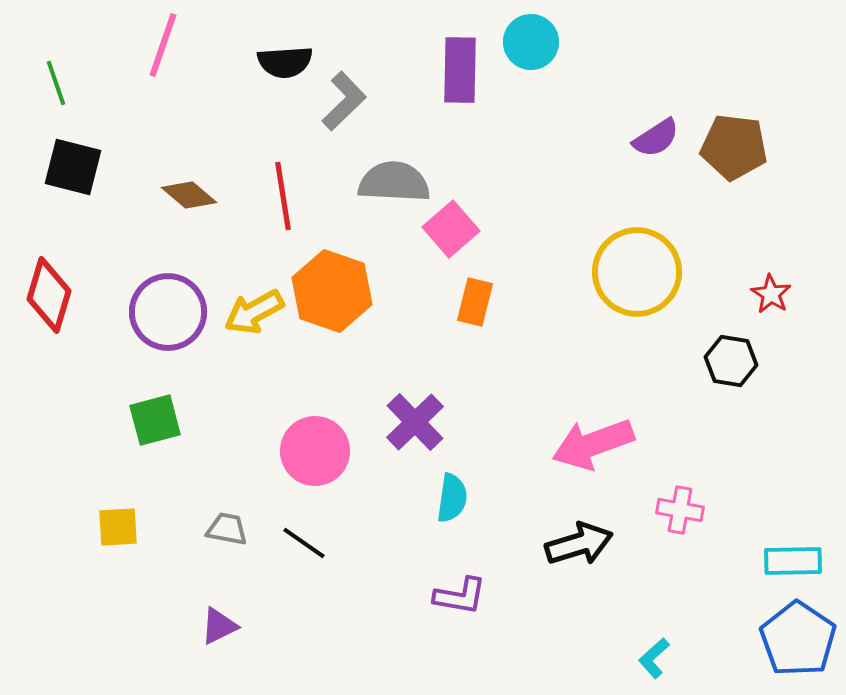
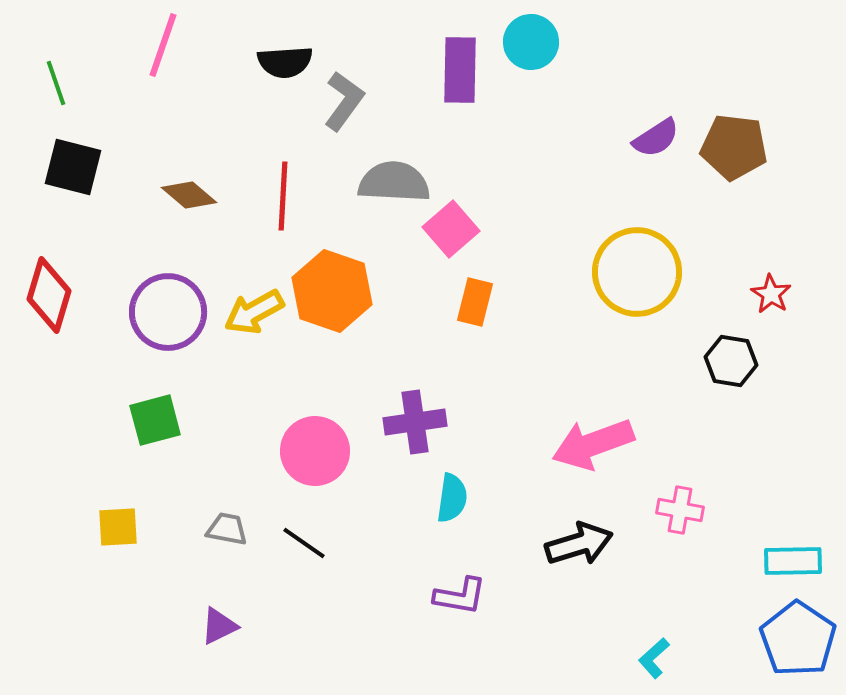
gray L-shape: rotated 10 degrees counterclockwise
red line: rotated 12 degrees clockwise
purple cross: rotated 36 degrees clockwise
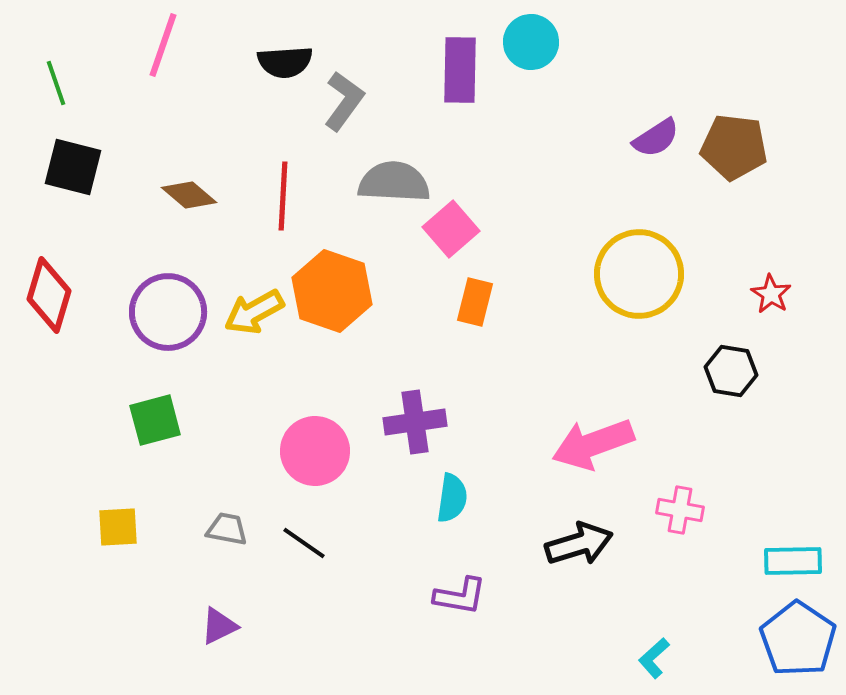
yellow circle: moved 2 px right, 2 px down
black hexagon: moved 10 px down
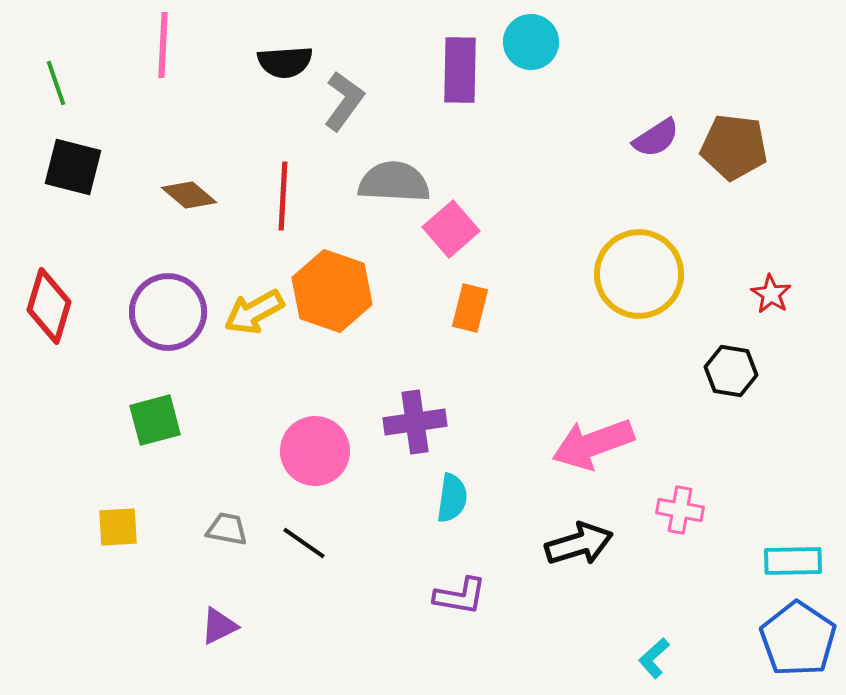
pink line: rotated 16 degrees counterclockwise
red diamond: moved 11 px down
orange rectangle: moved 5 px left, 6 px down
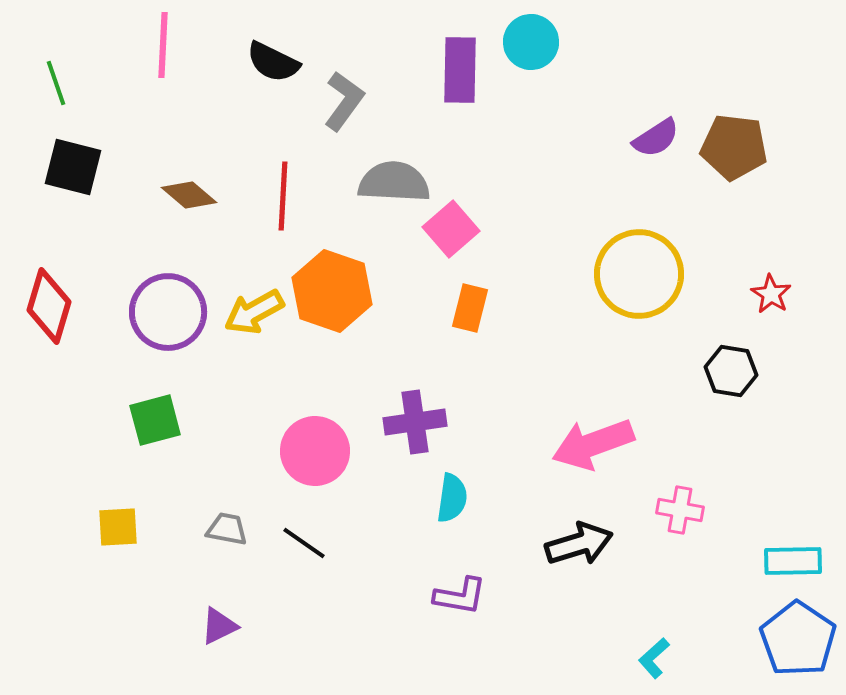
black semicircle: moved 12 px left; rotated 30 degrees clockwise
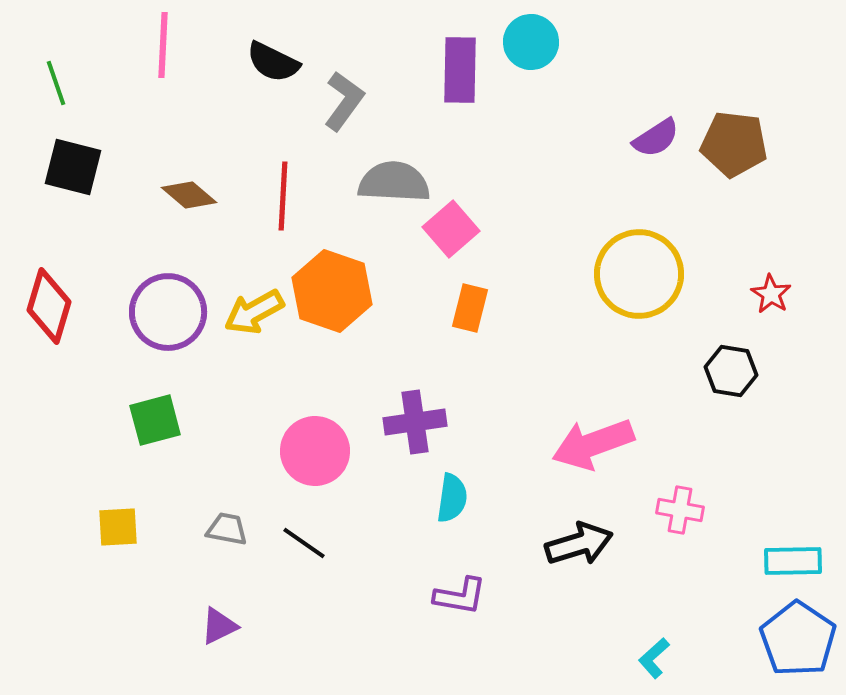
brown pentagon: moved 3 px up
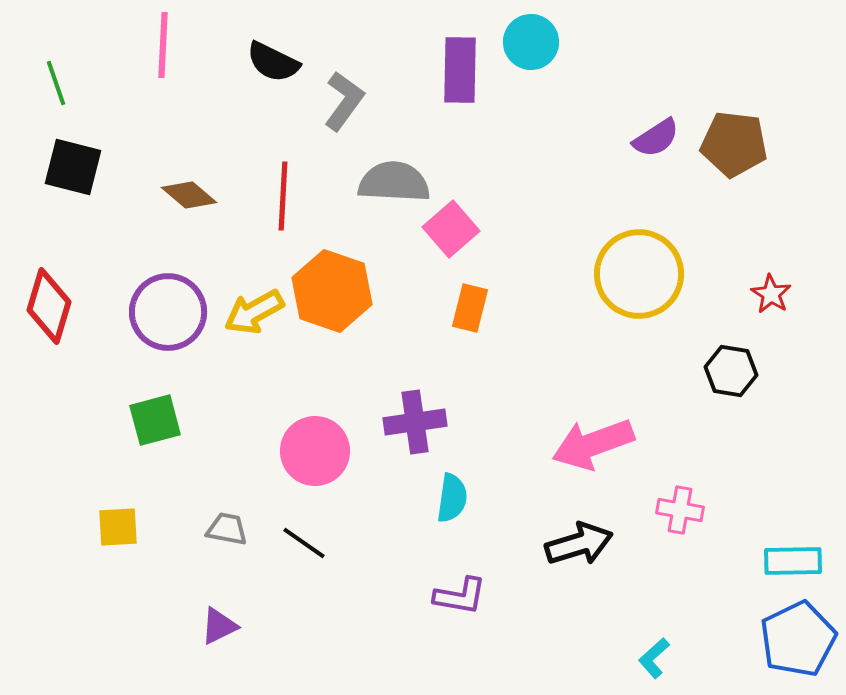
blue pentagon: rotated 12 degrees clockwise
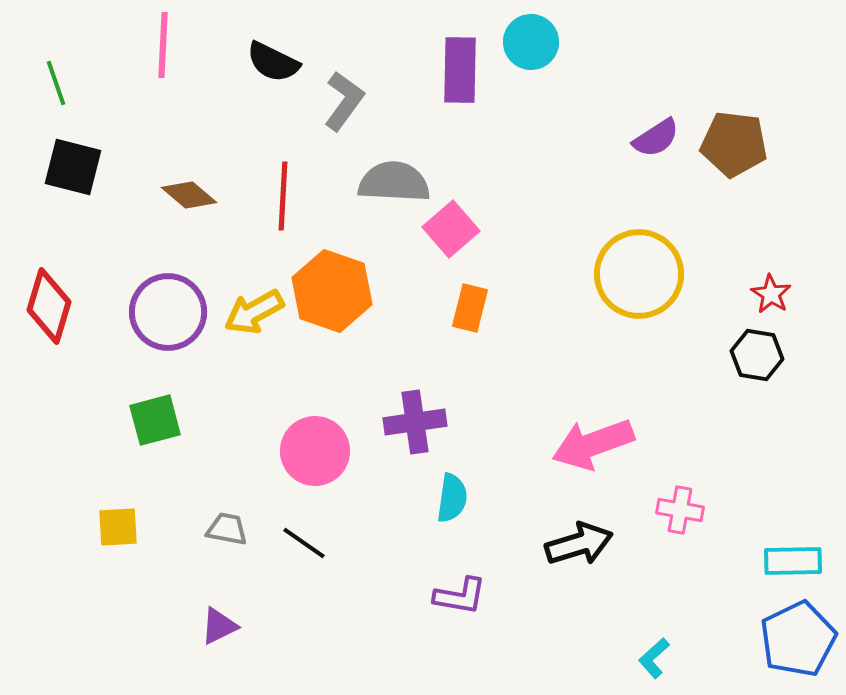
black hexagon: moved 26 px right, 16 px up
